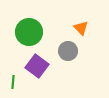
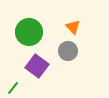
orange triangle: moved 8 px left, 1 px up
green line: moved 6 px down; rotated 32 degrees clockwise
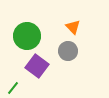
green circle: moved 2 px left, 4 px down
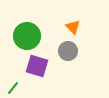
purple square: rotated 20 degrees counterclockwise
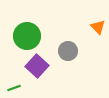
orange triangle: moved 25 px right
purple square: rotated 25 degrees clockwise
green line: moved 1 px right; rotated 32 degrees clockwise
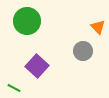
green circle: moved 15 px up
gray circle: moved 15 px right
green line: rotated 48 degrees clockwise
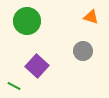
orange triangle: moved 7 px left, 10 px up; rotated 28 degrees counterclockwise
green line: moved 2 px up
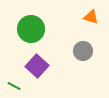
green circle: moved 4 px right, 8 px down
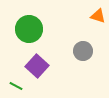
orange triangle: moved 7 px right, 1 px up
green circle: moved 2 px left
green line: moved 2 px right
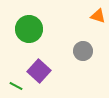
purple square: moved 2 px right, 5 px down
